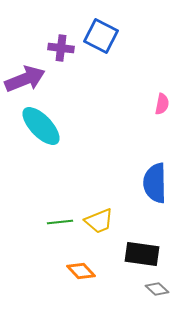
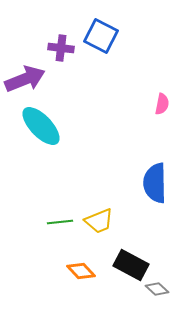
black rectangle: moved 11 px left, 11 px down; rotated 20 degrees clockwise
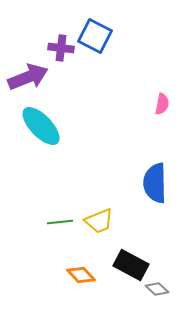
blue square: moved 6 px left
purple arrow: moved 3 px right, 2 px up
orange diamond: moved 4 px down
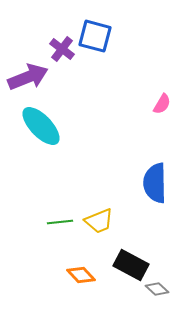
blue square: rotated 12 degrees counterclockwise
purple cross: moved 1 px right, 1 px down; rotated 30 degrees clockwise
pink semicircle: rotated 20 degrees clockwise
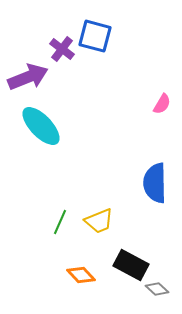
green line: rotated 60 degrees counterclockwise
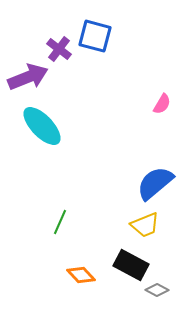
purple cross: moved 3 px left
cyan ellipse: moved 1 px right
blue semicircle: rotated 51 degrees clockwise
yellow trapezoid: moved 46 px right, 4 px down
gray diamond: moved 1 px down; rotated 15 degrees counterclockwise
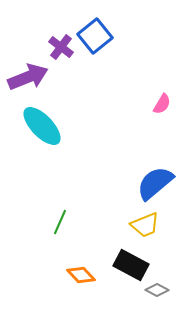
blue square: rotated 36 degrees clockwise
purple cross: moved 2 px right, 2 px up
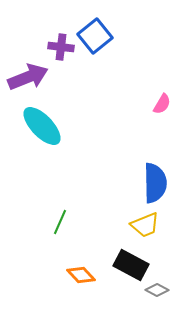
purple cross: rotated 30 degrees counterclockwise
blue semicircle: rotated 129 degrees clockwise
